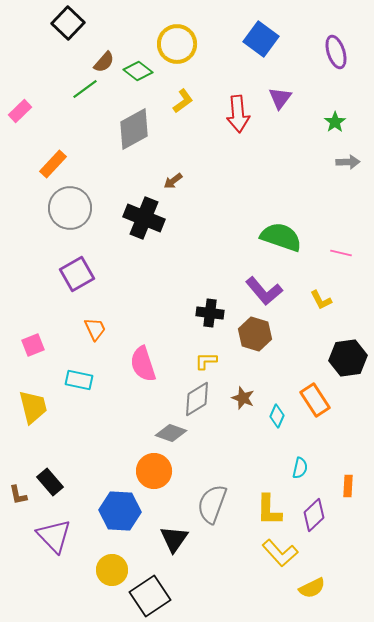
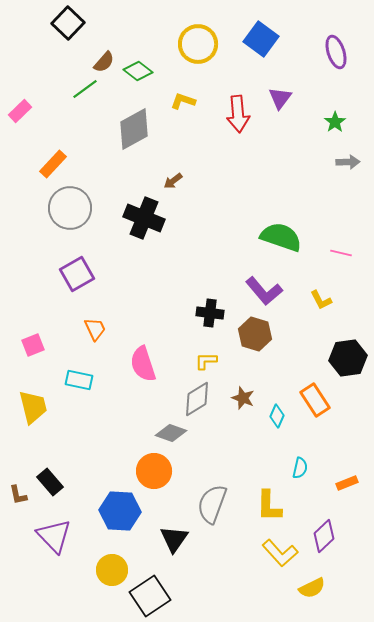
yellow circle at (177, 44): moved 21 px right
yellow L-shape at (183, 101): rotated 125 degrees counterclockwise
orange rectangle at (348, 486): moved 1 px left, 3 px up; rotated 65 degrees clockwise
yellow L-shape at (269, 510): moved 4 px up
purple diamond at (314, 515): moved 10 px right, 21 px down
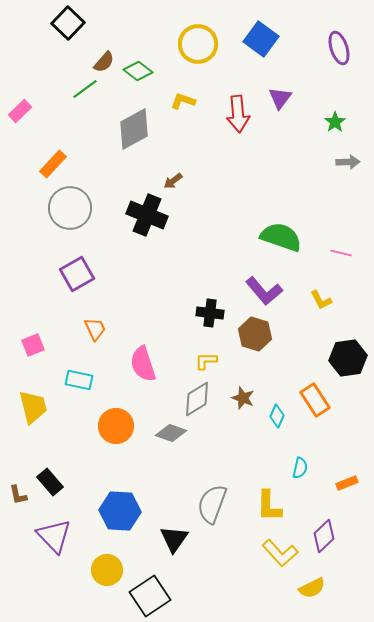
purple ellipse at (336, 52): moved 3 px right, 4 px up
black cross at (144, 218): moved 3 px right, 3 px up
orange circle at (154, 471): moved 38 px left, 45 px up
yellow circle at (112, 570): moved 5 px left
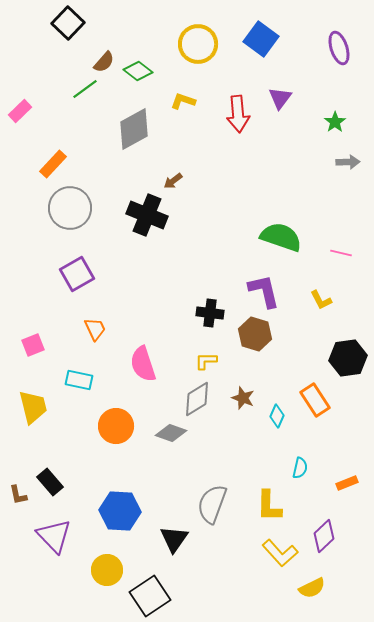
purple L-shape at (264, 291): rotated 153 degrees counterclockwise
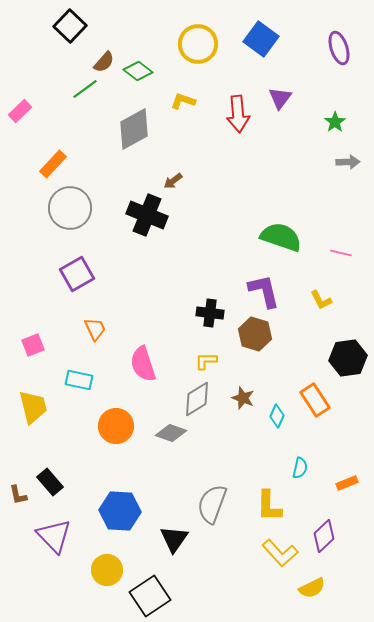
black square at (68, 23): moved 2 px right, 3 px down
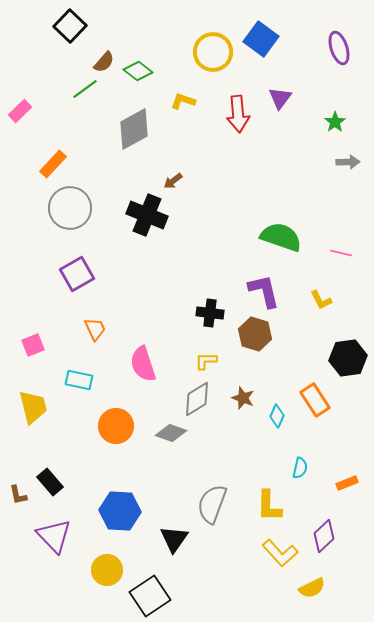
yellow circle at (198, 44): moved 15 px right, 8 px down
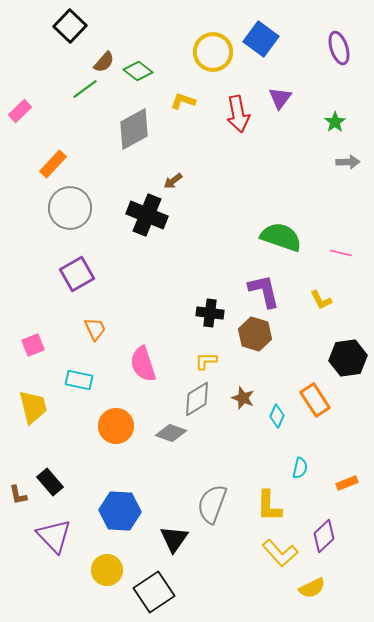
red arrow at (238, 114): rotated 6 degrees counterclockwise
black square at (150, 596): moved 4 px right, 4 px up
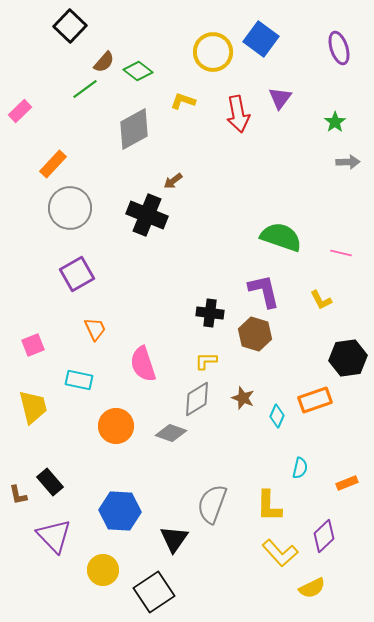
orange rectangle at (315, 400): rotated 76 degrees counterclockwise
yellow circle at (107, 570): moved 4 px left
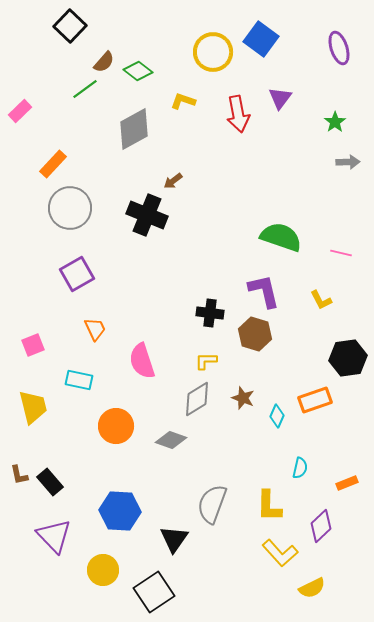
pink semicircle at (143, 364): moved 1 px left, 3 px up
gray diamond at (171, 433): moved 7 px down
brown L-shape at (18, 495): moved 1 px right, 20 px up
purple diamond at (324, 536): moved 3 px left, 10 px up
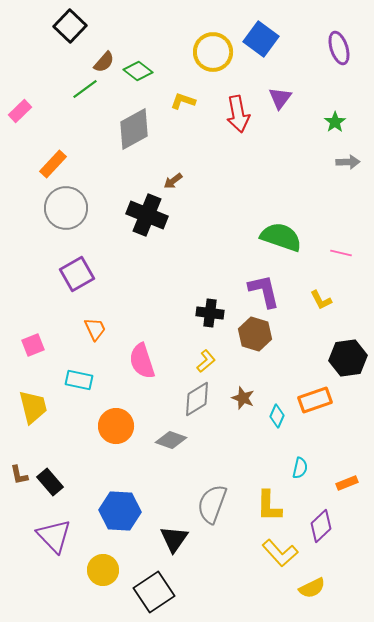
gray circle at (70, 208): moved 4 px left
yellow L-shape at (206, 361): rotated 140 degrees clockwise
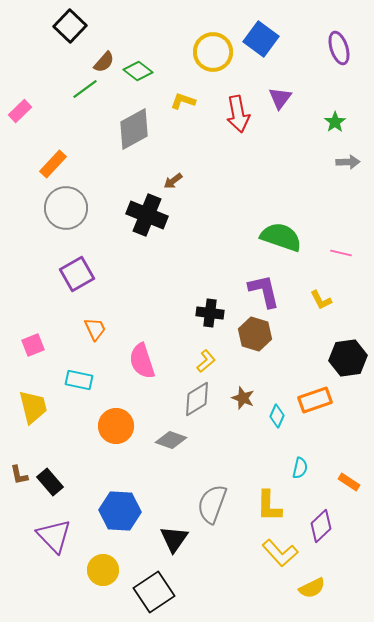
orange rectangle at (347, 483): moved 2 px right, 1 px up; rotated 55 degrees clockwise
